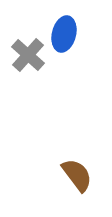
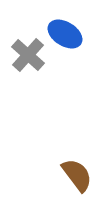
blue ellipse: moved 1 px right; rotated 72 degrees counterclockwise
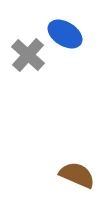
brown semicircle: rotated 30 degrees counterclockwise
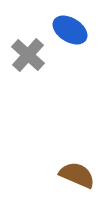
blue ellipse: moved 5 px right, 4 px up
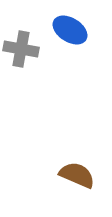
gray cross: moved 7 px left, 6 px up; rotated 32 degrees counterclockwise
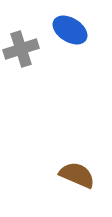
gray cross: rotated 28 degrees counterclockwise
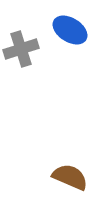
brown semicircle: moved 7 px left, 2 px down
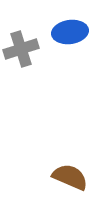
blue ellipse: moved 2 px down; rotated 40 degrees counterclockwise
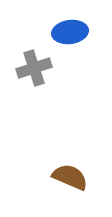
gray cross: moved 13 px right, 19 px down
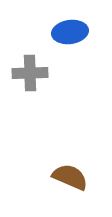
gray cross: moved 4 px left, 5 px down; rotated 16 degrees clockwise
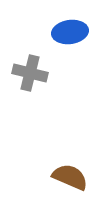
gray cross: rotated 16 degrees clockwise
